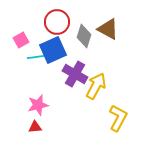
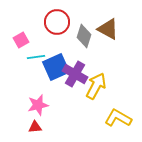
blue square: moved 3 px right, 17 px down
yellow L-shape: rotated 88 degrees counterclockwise
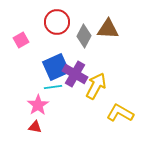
brown triangle: rotated 25 degrees counterclockwise
gray diamond: rotated 10 degrees clockwise
cyan line: moved 17 px right, 30 px down
pink star: rotated 20 degrees counterclockwise
yellow L-shape: moved 2 px right, 5 px up
red triangle: rotated 16 degrees clockwise
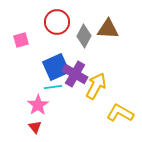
pink square: rotated 14 degrees clockwise
red triangle: rotated 40 degrees clockwise
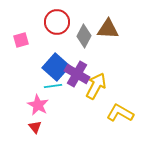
blue square: rotated 24 degrees counterclockwise
purple cross: moved 2 px right
cyan line: moved 1 px up
pink star: rotated 10 degrees counterclockwise
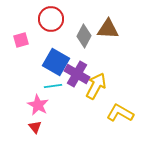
red circle: moved 6 px left, 3 px up
blue square: moved 5 px up; rotated 12 degrees counterclockwise
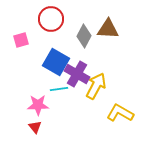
cyan line: moved 6 px right, 3 px down
pink star: rotated 30 degrees counterclockwise
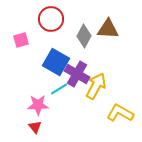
cyan line: rotated 24 degrees counterclockwise
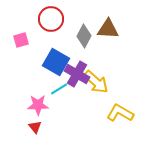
yellow arrow: moved 4 px up; rotated 104 degrees clockwise
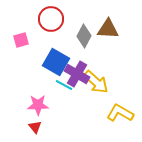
cyan line: moved 5 px right, 4 px up; rotated 60 degrees clockwise
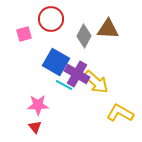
pink square: moved 3 px right, 6 px up
